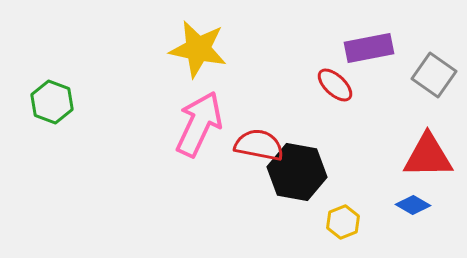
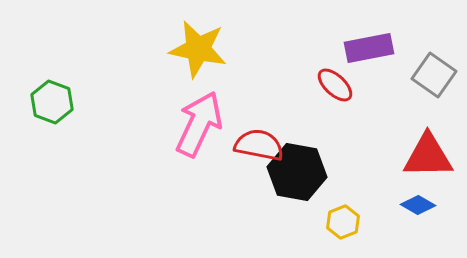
blue diamond: moved 5 px right
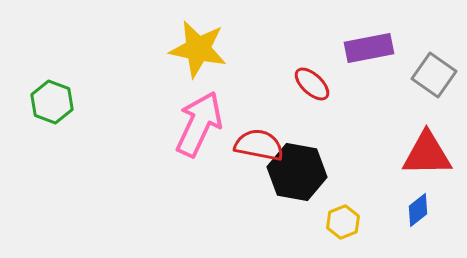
red ellipse: moved 23 px left, 1 px up
red triangle: moved 1 px left, 2 px up
blue diamond: moved 5 px down; rotated 68 degrees counterclockwise
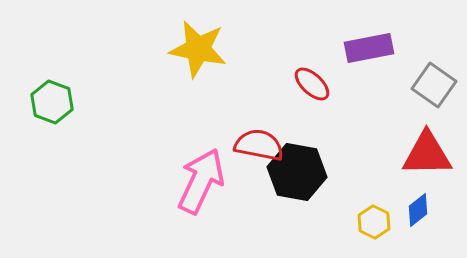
gray square: moved 10 px down
pink arrow: moved 2 px right, 57 px down
yellow hexagon: moved 31 px right; rotated 12 degrees counterclockwise
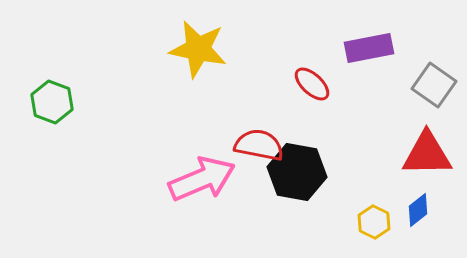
pink arrow: moved 1 px right, 2 px up; rotated 42 degrees clockwise
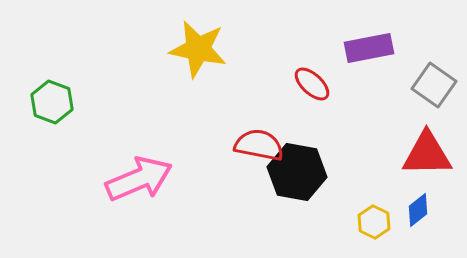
pink arrow: moved 63 px left
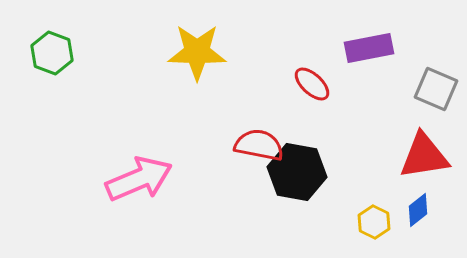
yellow star: moved 1 px left, 3 px down; rotated 10 degrees counterclockwise
gray square: moved 2 px right, 4 px down; rotated 12 degrees counterclockwise
green hexagon: moved 49 px up
red triangle: moved 3 px left, 2 px down; rotated 8 degrees counterclockwise
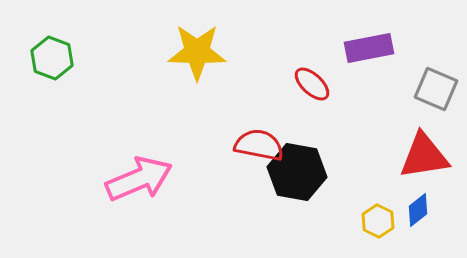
green hexagon: moved 5 px down
yellow hexagon: moved 4 px right, 1 px up
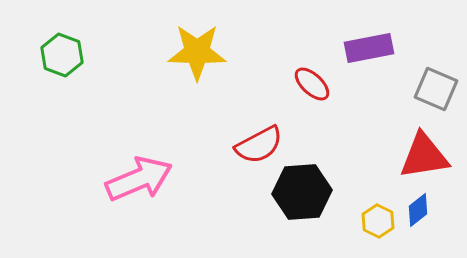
green hexagon: moved 10 px right, 3 px up
red semicircle: rotated 141 degrees clockwise
black hexagon: moved 5 px right, 20 px down; rotated 14 degrees counterclockwise
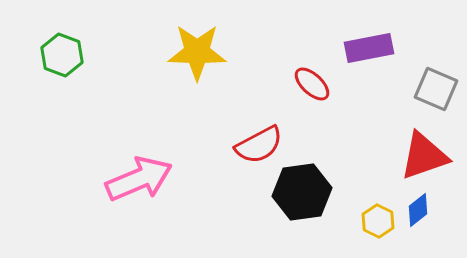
red triangle: rotated 10 degrees counterclockwise
black hexagon: rotated 4 degrees counterclockwise
